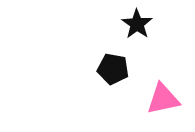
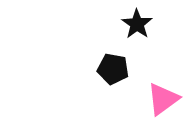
pink triangle: rotated 24 degrees counterclockwise
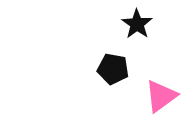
pink triangle: moved 2 px left, 3 px up
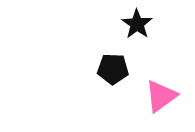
black pentagon: rotated 8 degrees counterclockwise
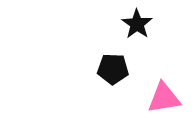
pink triangle: moved 3 px right, 2 px down; rotated 27 degrees clockwise
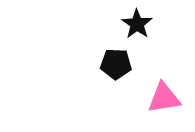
black pentagon: moved 3 px right, 5 px up
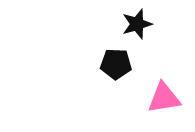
black star: rotated 20 degrees clockwise
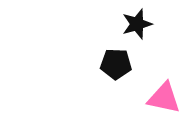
pink triangle: rotated 21 degrees clockwise
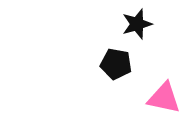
black pentagon: rotated 8 degrees clockwise
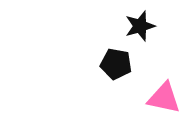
black star: moved 3 px right, 2 px down
